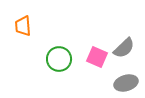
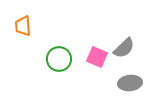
gray ellipse: moved 4 px right; rotated 10 degrees clockwise
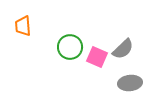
gray semicircle: moved 1 px left, 1 px down
green circle: moved 11 px right, 12 px up
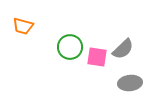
orange trapezoid: rotated 70 degrees counterclockwise
pink square: rotated 15 degrees counterclockwise
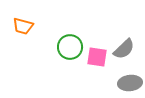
gray semicircle: moved 1 px right
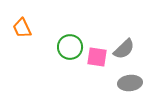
orange trapezoid: moved 1 px left, 2 px down; rotated 50 degrees clockwise
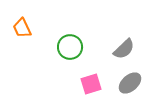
pink square: moved 6 px left, 27 px down; rotated 25 degrees counterclockwise
gray ellipse: rotated 35 degrees counterclockwise
